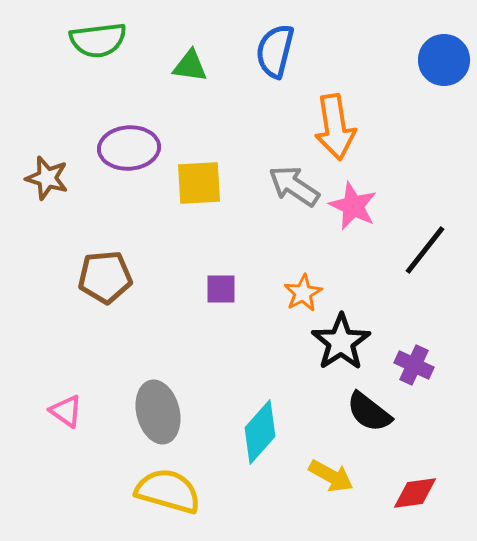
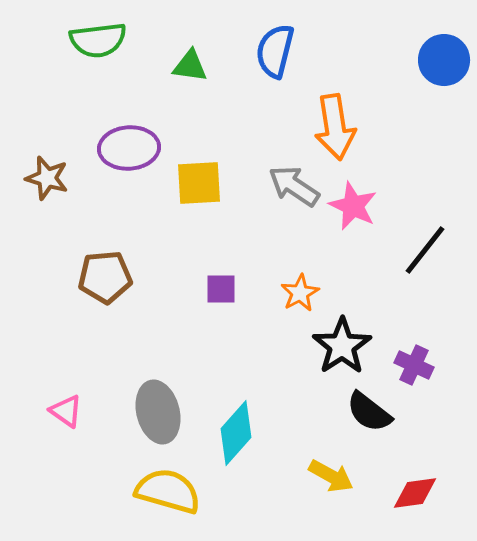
orange star: moved 3 px left
black star: moved 1 px right, 4 px down
cyan diamond: moved 24 px left, 1 px down
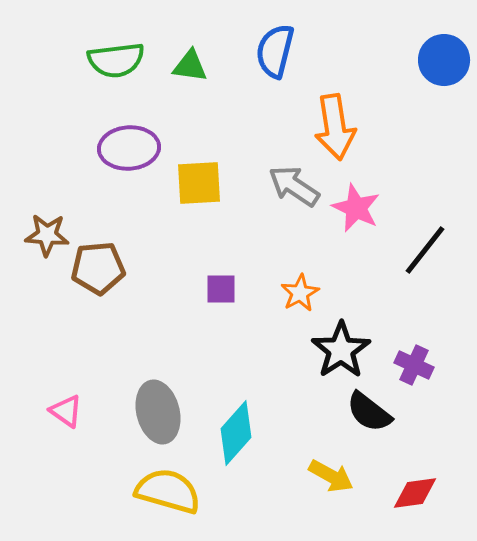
green semicircle: moved 18 px right, 20 px down
brown star: moved 57 px down; rotated 12 degrees counterclockwise
pink star: moved 3 px right, 2 px down
brown pentagon: moved 7 px left, 9 px up
black star: moved 1 px left, 4 px down
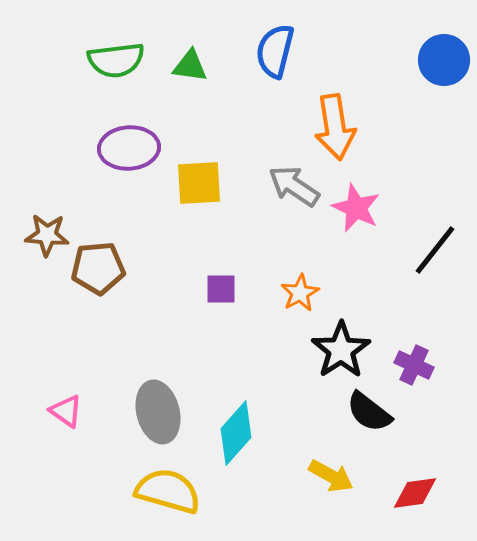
black line: moved 10 px right
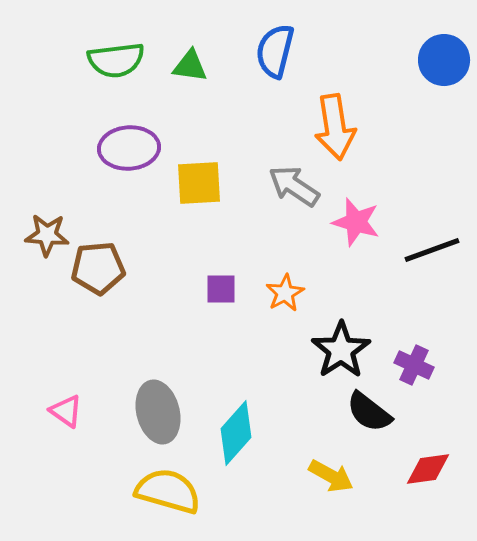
pink star: moved 14 px down; rotated 9 degrees counterclockwise
black line: moved 3 px left; rotated 32 degrees clockwise
orange star: moved 15 px left
red diamond: moved 13 px right, 24 px up
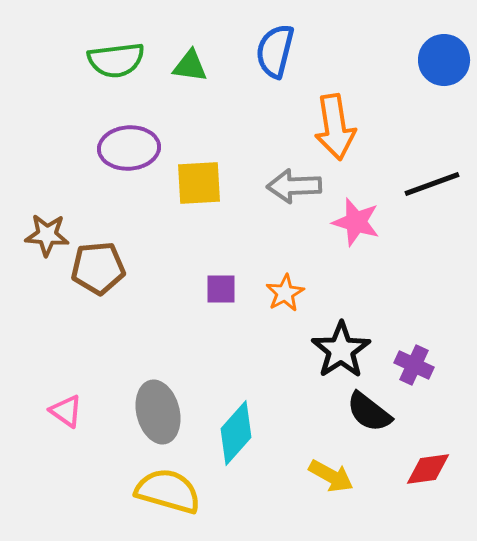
gray arrow: rotated 36 degrees counterclockwise
black line: moved 66 px up
